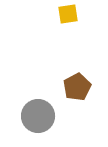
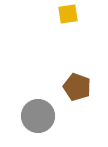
brown pentagon: rotated 24 degrees counterclockwise
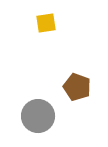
yellow square: moved 22 px left, 9 px down
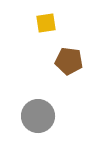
brown pentagon: moved 8 px left, 26 px up; rotated 12 degrees counterclockwise
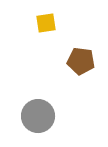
brown pentagon: moved 12 px right
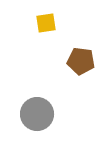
gray circle: moved 1 px left, 2 px up
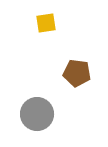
brown pentagon: moved 4 px left, 12 px down
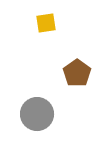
brown pentagon: rotated 28 degrees clockwise
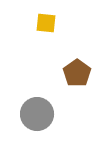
yellow square: rotated 15 degrees clockwise
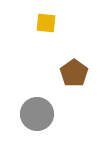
brown pentagon: moved 3 px left
